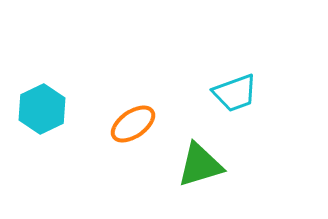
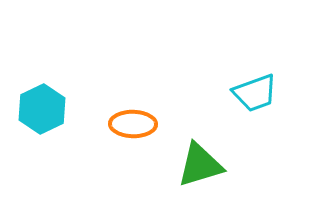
cyan trapezoid: moved 20 px right
orange ellipse: rotated 36 degrees clockwise
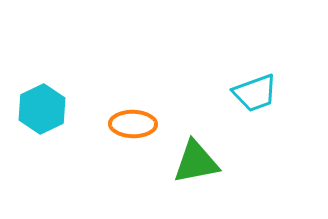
green triangle: moved 4 px left, 3 px up; rotated 6 degrees clockwise
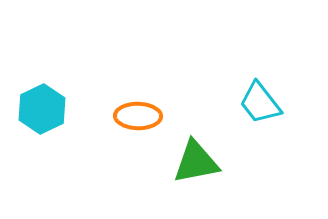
cyan trapezoid: moved 5 px right, 10 px down; rotated 72 degrees clockwise
orange ellipse: moved 5 px right, 8 px up
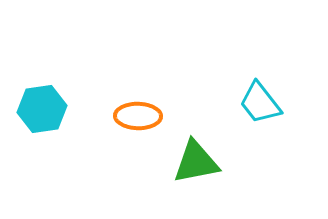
cyan hexagon: rotated 18 degrees clockwise
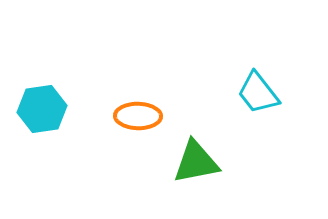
cyan trapezoid: moved 2 px left, 10 px up
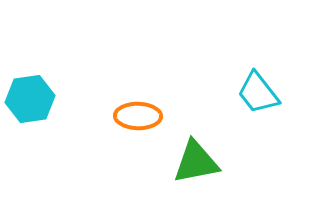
cyan hexagon: moved 12 px left, 10 px up
